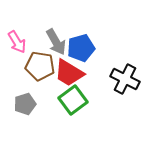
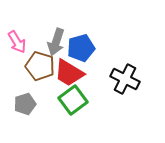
gray arrow: rotated 48 degrees clockwise
brown pentagon: rotated 8 degrees clockwise
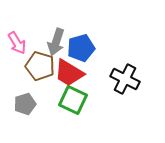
pink arrow: moved 1 px down
green square: rotated 28 degrees counterclockwise
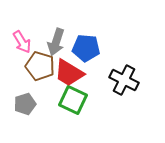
pink arrow: moved 5 px right, 1 px up
blue pentagon: moved 5 px right; rotated 20 degrees clockwise
black cross: moved 1 px left, 1 px down
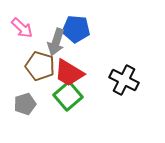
pink arrow: moved 14 px up; rotated 15 degrees counterclockwise
blue pentagon: moved 10 px left, 19 px up
green square: moved 5 px left, 4 px up; rotated 24 degrees clockwise
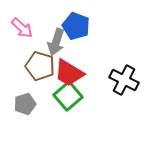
blue pentagon: moved 3 px up; rotated 16 degrees clockwise
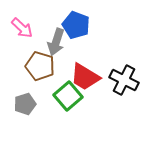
blue pentagon: moved 1 px up
red trapezoid: moved 16 px right, 4 px down
